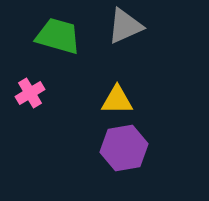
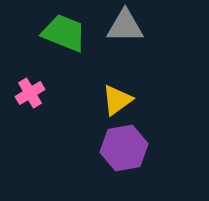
gray triangle: rotated 24 degrees clockwise
green trapezoid: moved 6 px right, 3 px up; rotated 6 degrees clockwise
yellow triangle: rotated 36 degrees counterclockwise
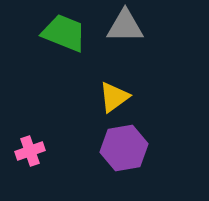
pink cross: moved 58 px down; rotated 12 degrees clockwise
yellow triangle: moved 3 px left, 3 px up
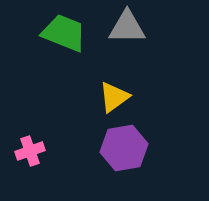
gray triangle: moved 2 px right, 1 px down
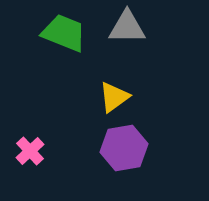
pink cross: rotated 24 degrees counterclockwise
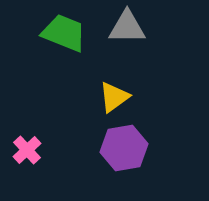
pink cross: moved 3 px left, 1 px up
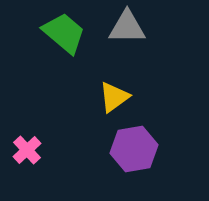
green trapezoid: rotated 18 degrees clockwise
purple hexagon: moved 10 px right, 1 px down
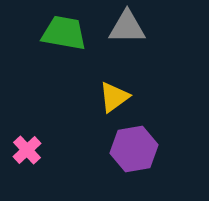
green trapezoid: rotated 30 degrees counterclockwise
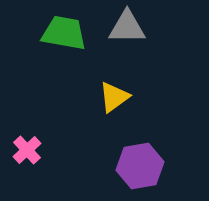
purple hexagon: moved 6 px right, 17 px down
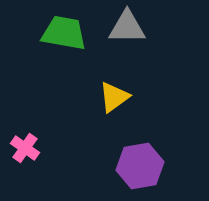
pink cross: moved 2 px left, 2 px up; rotated 12 degrees counterclockwise
